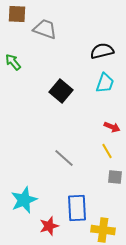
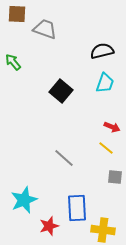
yellow line: moved 1 px left, 3 px up; rotated 21 degrees counterclockwise
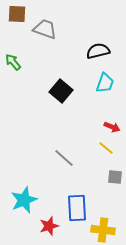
black semicircle: moved 4 px left
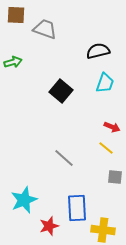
brown square: moved 1 px left, 1 px down
green arrow: rotated 114 degrees clockwise
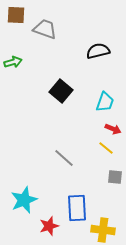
cyan trapezoid: moved 19 px down
red arrow: moved 1 px right, 2 px down
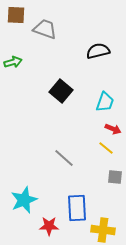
red star: rotated 18 degrees clockwise
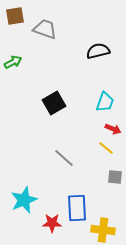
brown square: moved 1 px left, 1 px down; rotated 12 degrees counterclockwise
green arrow: rotated 12 degrees counterclockwise
black square: moved 7 px left, 12 px down; rotated 20 degrees clockwise
red star: moved 3 px right, 3 px up
